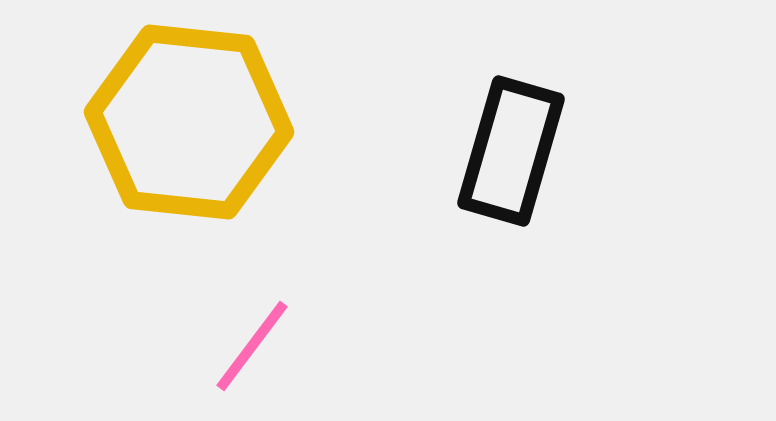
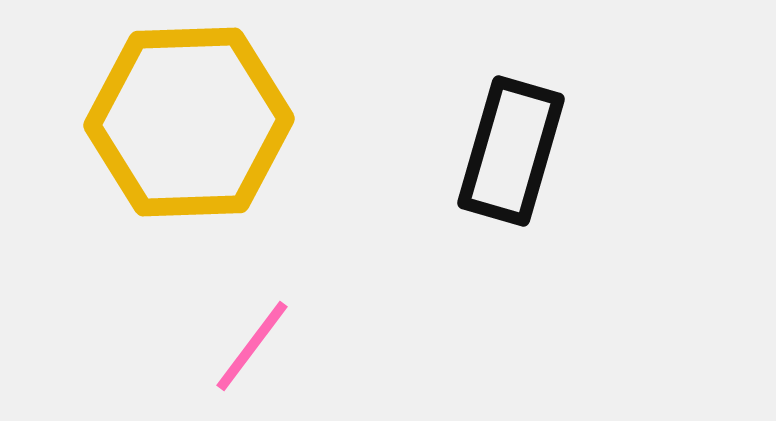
yellow hexagon: rotated 8 degrees counterclockwise
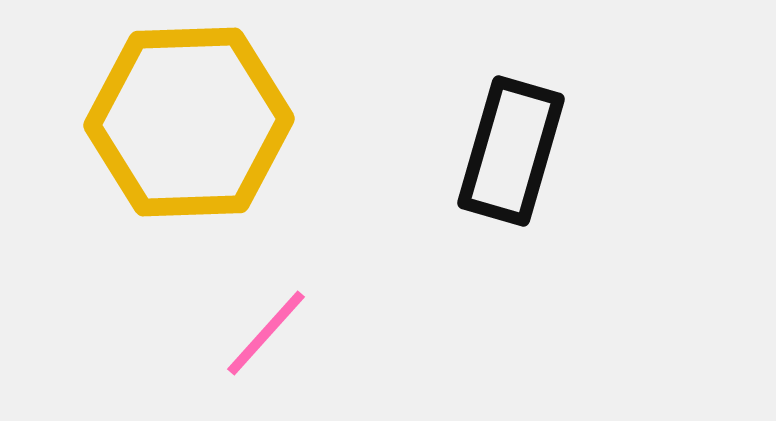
pink line: moved 14 px right, 13 px up; rotated 5 degrees clockwise
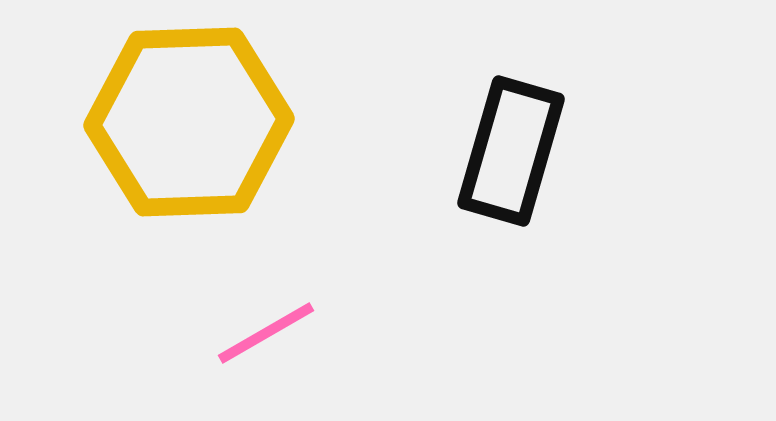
pink line: rotated 18 degrees clockwise
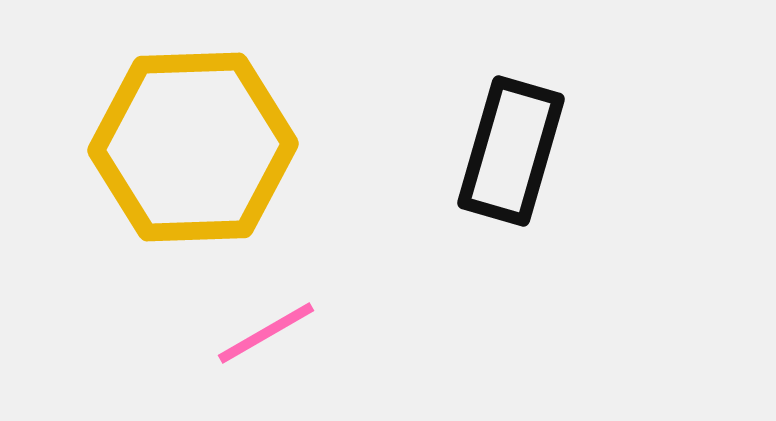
yellow hexagon: moved 4 px right, 25 px down
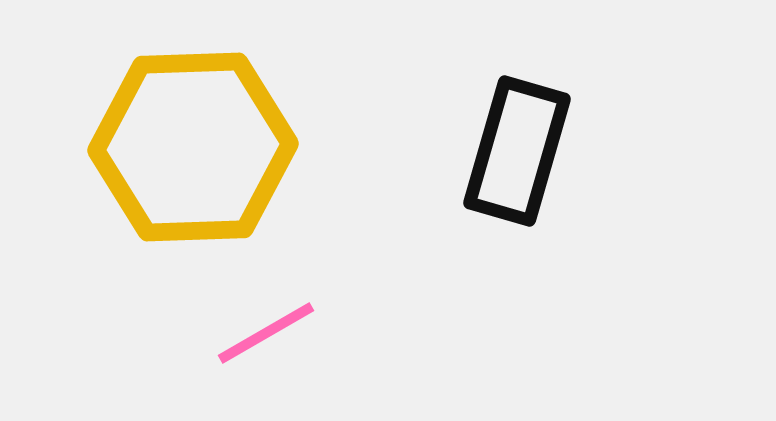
black rectangle: moved 6 px right
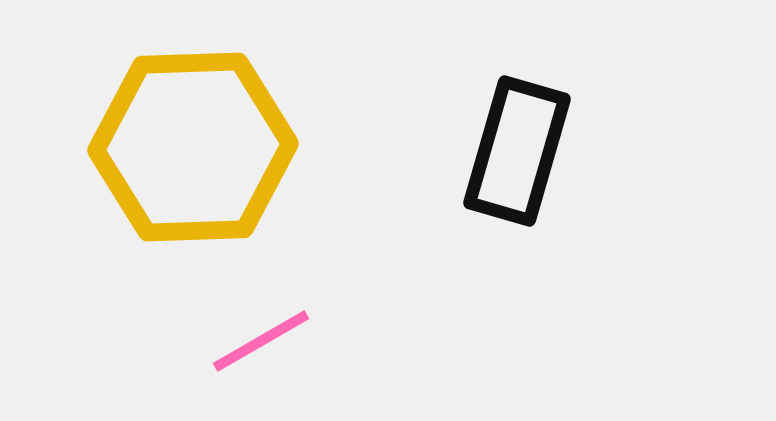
pink line: moved 5 px left, 8 px down
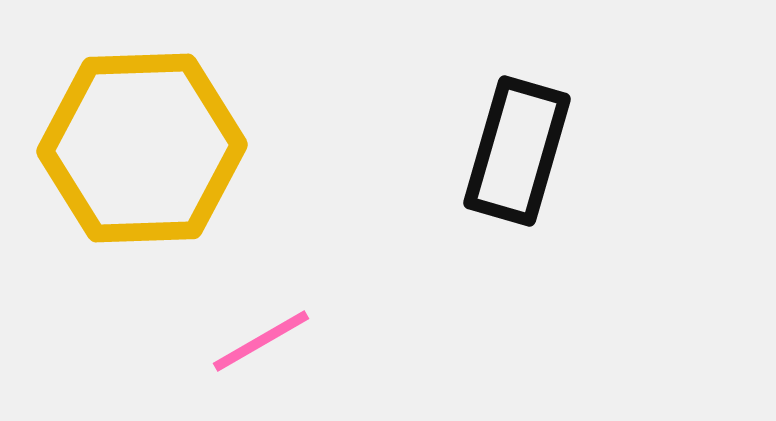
yellow hexagon: moved 51 px left, 1 px down
